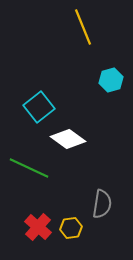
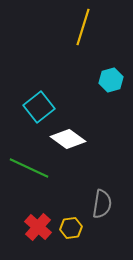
yellow line: rotated 39 degrees clockwise
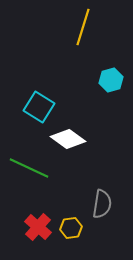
cyan square: rotated 20 degrees counterclockwise
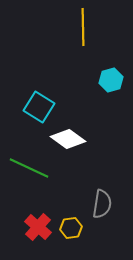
yellow line: rotated 18 degrees counterclockwise
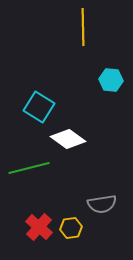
cyan hexagon: rotated 20 degrees clockwise
green line: rotated 39 degrees counterclockwise
gray semicircle: rotated 72 degrees clockwise
red cross: moved 1 px right
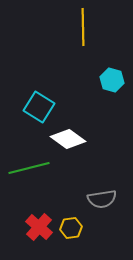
cyan hexagon: moved 1 px right; rotated 10 degrees clockwise
gray semicircle: moved 5 px up
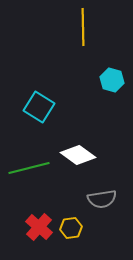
white diamond: moved 10 px right, 16 px down
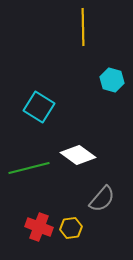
gray semicircle: rotated 40 degrees counterclockwise
red cross: rotated 20 degrees counterclockwise
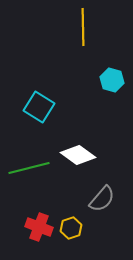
yellow hexagon: rotated 10 degrees counterclockwise
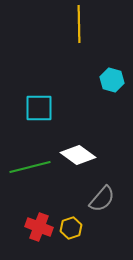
yellow line: moved 4 px left, 3 px up
cyan square: moved 1 px down; rotated 32 degrees counterclockwise
green line: moved 1 px right, 1 px up
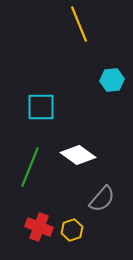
yellow line: rotated 21 degrees counterclockwise
cyan hexagon: rotated 20 degrees counterclockwise
cyan square: moved 2 px right, 1 px up
green line: rotated 54 degrees counterclockwise
yellow hexagon: moved 1 px right, 2 px down
